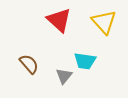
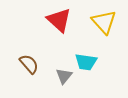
cyan trapezoid: moved 1 px right, 1 px down
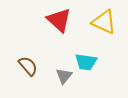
yellow triangle: rotated 24 degrees counterclockwise
brown semicircle: moved 1 px left, 2 px down
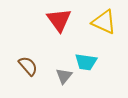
red triangle: rotated 12 degrees clockwise
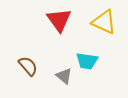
cyan trapezoid: moved 1 px right, 1 px up
gray triangle: rotated 30 degrees counterclockwise
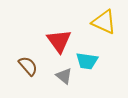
red triangle: moved 21 px down
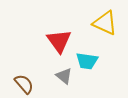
yellow triangle: moved 1 px right, 1 px down
brown semicircle: moved 4 px left, 18 px down
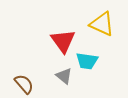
yellow triangle: moved 3 px left, 1 px down
red triangle: moved 4 px right
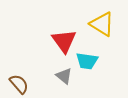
yellow triangle: rotated 8 degrees clockwise
red triangle: moved 1 px right
brown semicircle: moved 5 px left
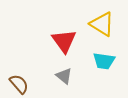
cyan trapezoid: moved 17 px right
